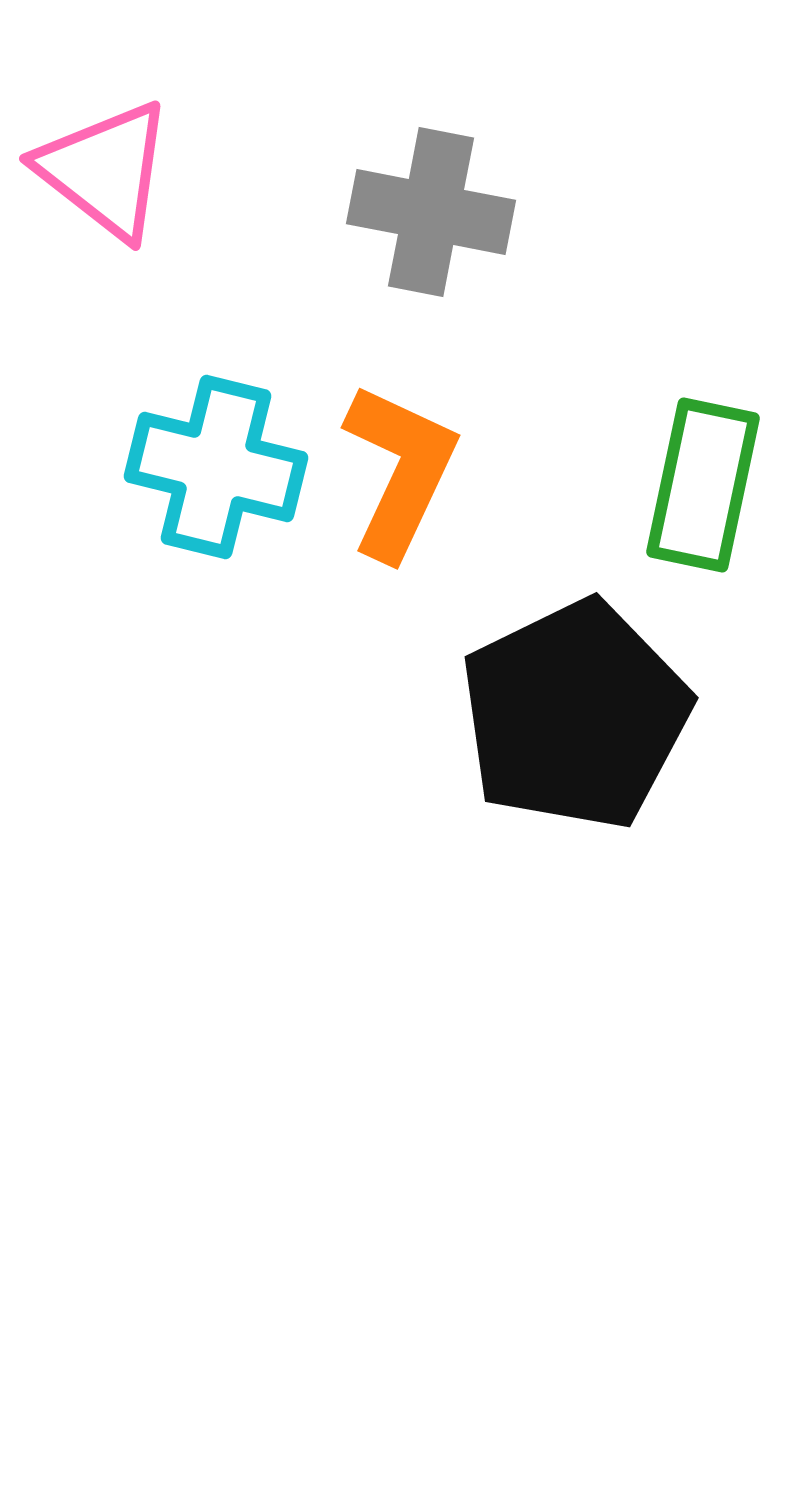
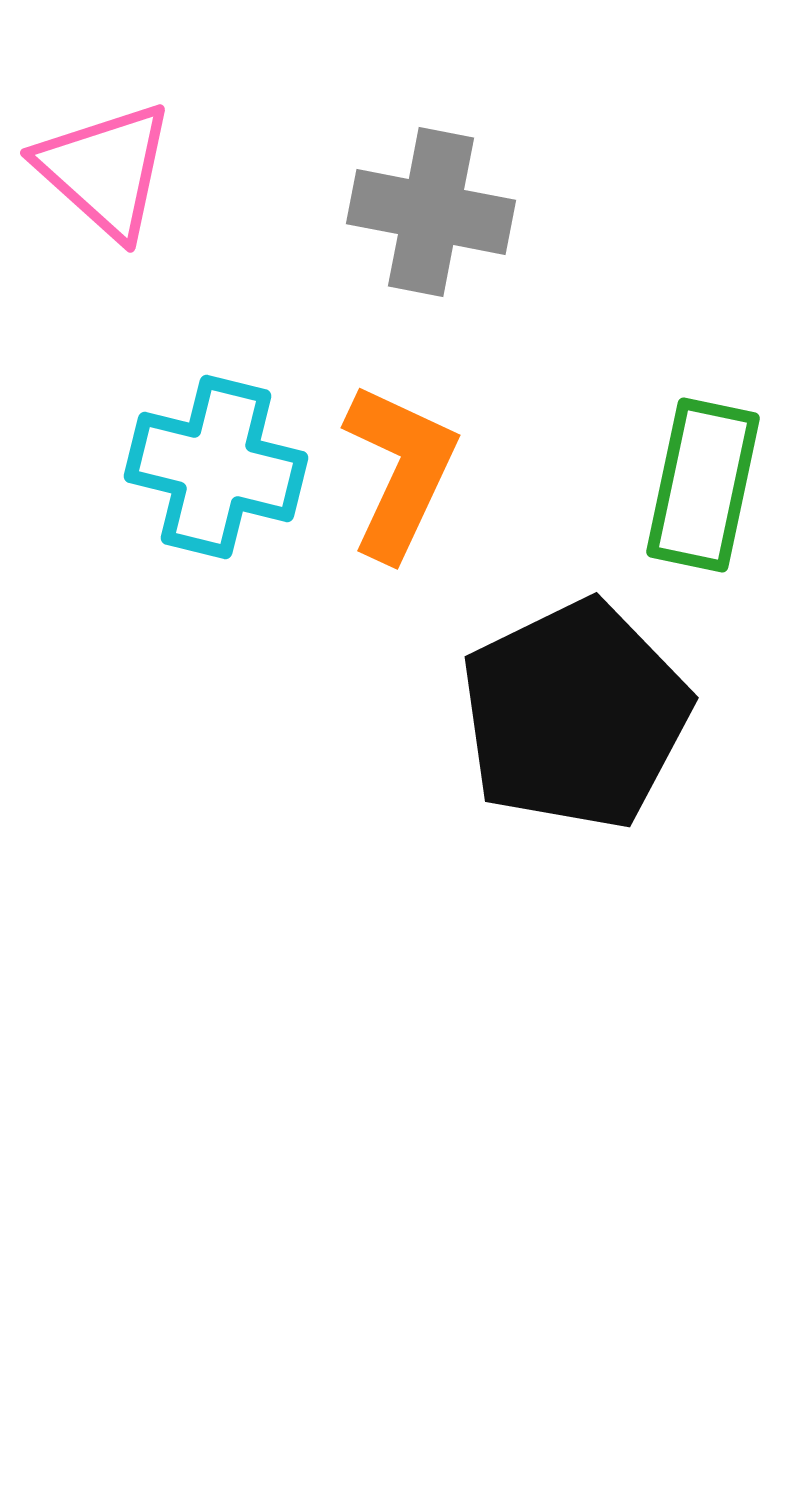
pink triangle: rotated 4 degrees clockwise
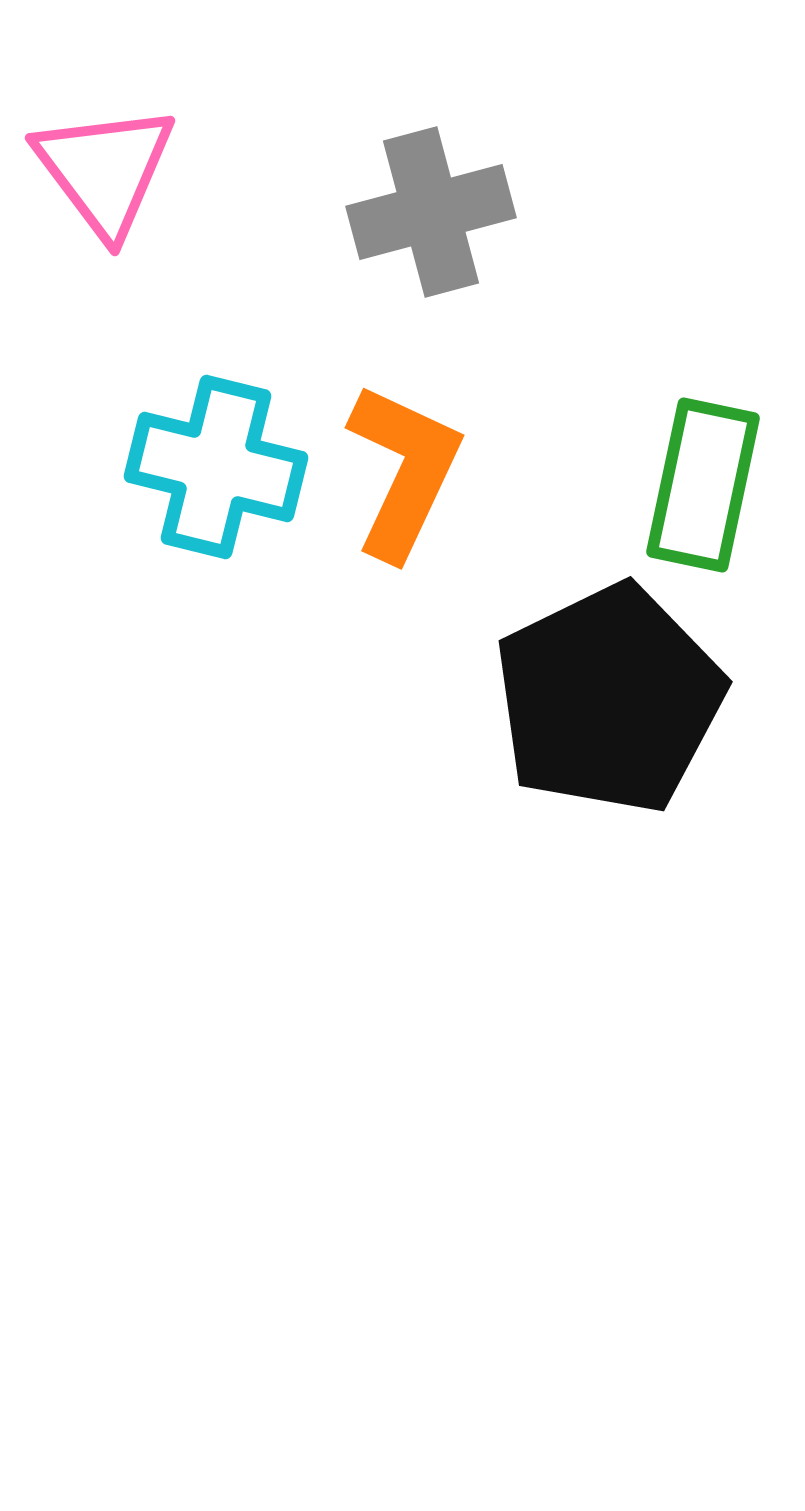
pink triangle: rotated 11 degrees clockwise
gray cross: rotated 26 degrees counterclockwise
orange L-shape: moved 4 px right
black pentagon: moved 34 px right, 16 px up
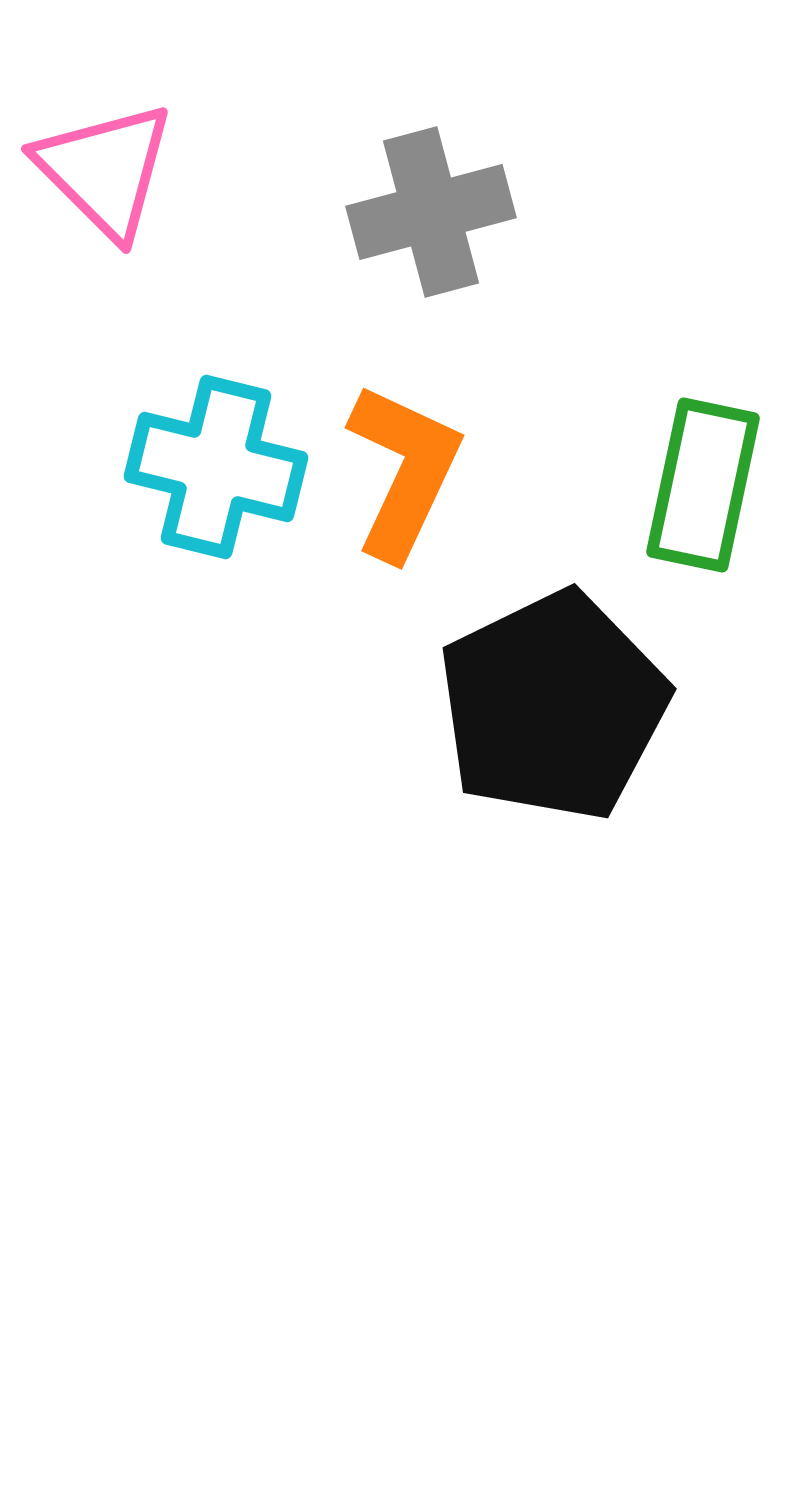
pink triangle: rotated 8 degrees counterclockwise
black pentagon: moved 56 px left, 7 px down
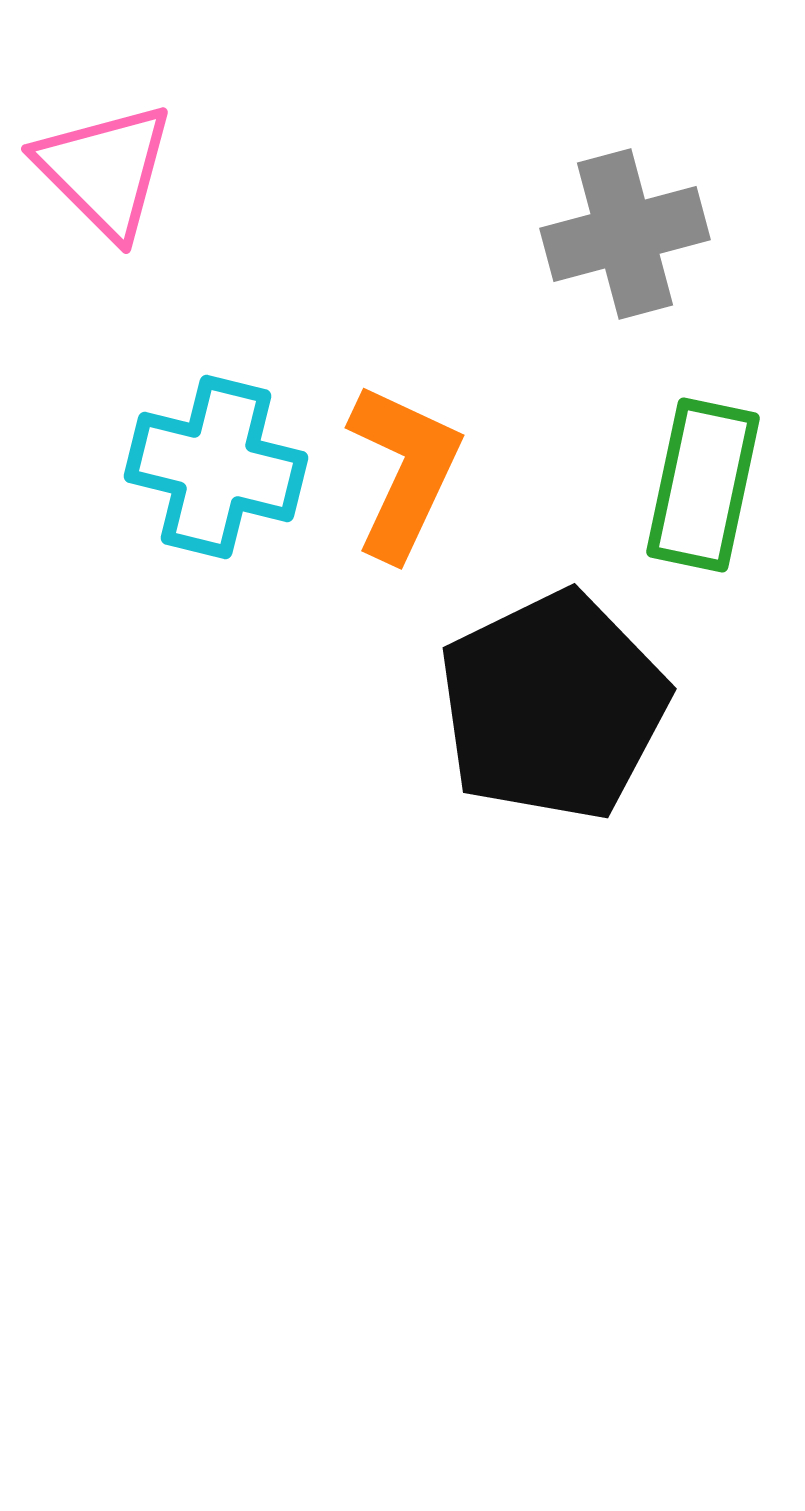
gray cross: moved 194 px right, 22 px down
